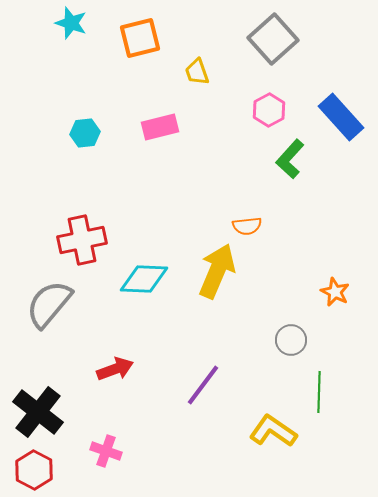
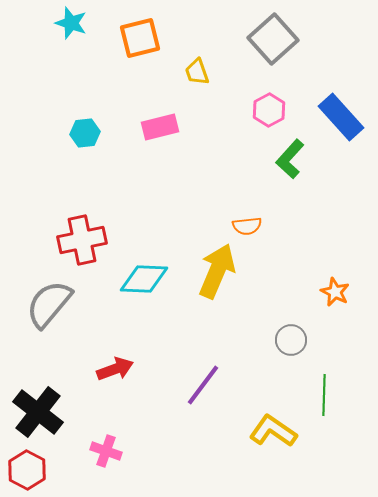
green line: moved 5 px right, 3 px down
red hexagon: moved 7 px left
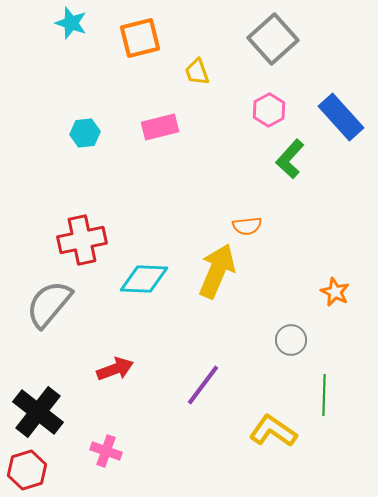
red hexagon: rotated 15 degrees clockwise
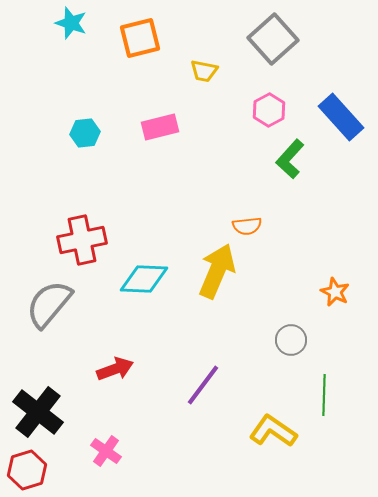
yellow trapezoid: moved 7 px right, 1 px up; rotated 60 degrees counterclockwise
pink cross: rotated 16 degrees clockwise
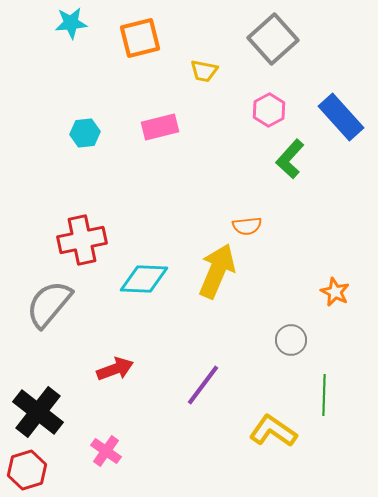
cyan star: rotated 24 degrees counterclockwise
